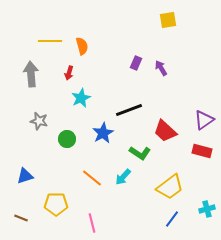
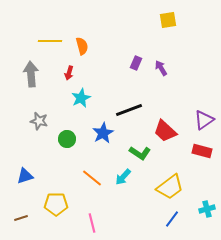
brown line: rotated 40 degrees counterclockwise
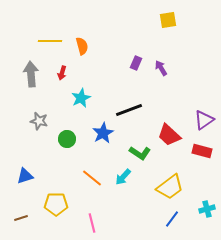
red arrow: moved 7 px left
red trapezoid: moved 4 px right, 4 px down
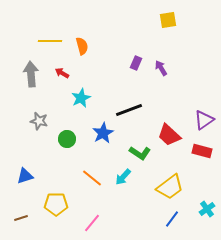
red arrow: rotated 104 degrees clockwise
cyan cross: rotated 21 degrees counterclockwise
pink line: rotated 54 degrees clockwise
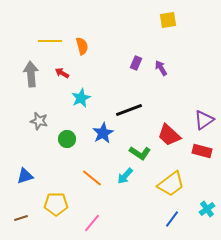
cyan arrow: moved 2 px right, 1 px up
yellow trapezoid: moved 1 px right, 3 px up
